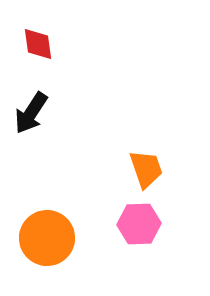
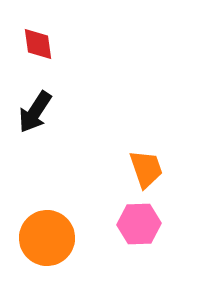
black arrow: moved 4 px right, 1 px up
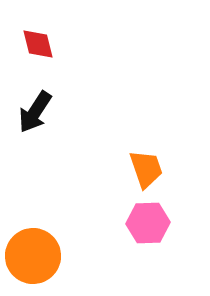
red diamond: rotated 6 degrees counterclockwise
pink hexagon: moved 9 px right, 1 px up
orange circle: moved 14 px left, 18 px down
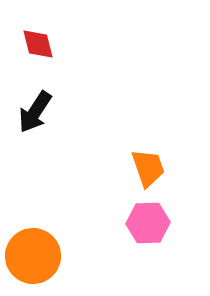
orange trapezoid: moved 2 px right, 1 px up
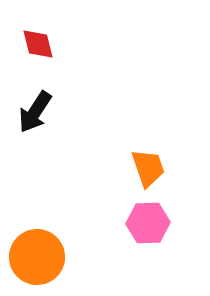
orange circle: moved 4 px right, 1 px down
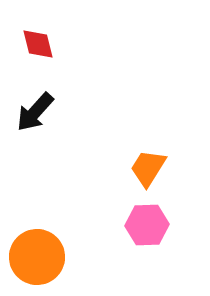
black arrow: rotated 9 degrees clockwise
orange trapezoid: rotated 129 degrees counterclockwise
pink hexagon: moved 1 px left, 2 px down
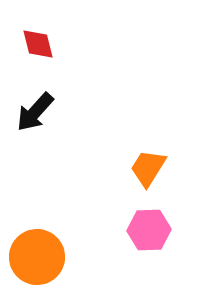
pink hexagon: moved 2 px right, 5 px down
